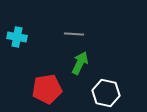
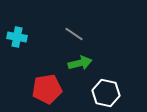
gray line: rotated 30 degrees clockwise
green arrow: rotated 50 degrees clockwise
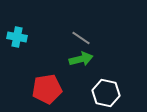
gray line: moved 7 px right, 4 px down
green arrow: moved 1 px right, 4 px up
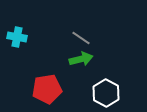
white hexagon: rotated 16 degrees clockwise
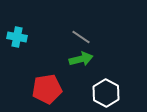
gray line: moved 1 px up
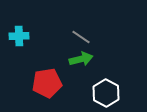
cyan cross: moved 2 px right, 1 px up; rotated 12 degrees counterclockwise
red pentagon: moved 6 px up
